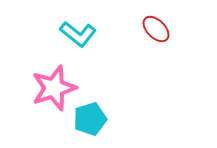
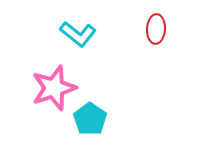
red ellipse: rotated 48 degrees clockwise
cyan pentagon: rotated 20 degrees counterclockwise
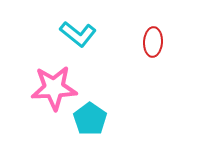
red ellipse: moved 3 px left, 13 px down
pink star: rotated 15 degrees clockwise
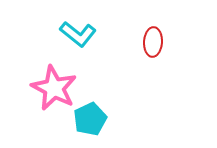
pink star: rotated 30 degrees clockwise
cyan pentagon: rotated 12 degrees clockwise
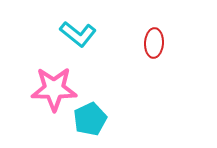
red ellipse: moved 1 px right, 1 px down
pink star: moved 1 px down; rotated 27 degrees counterclockwise
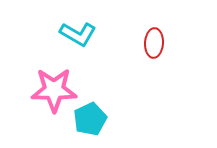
cyan L-shape: rotated 9 degrees counterclockwise
pink star: moved 1 px down
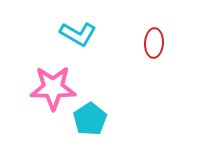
pink star: moved 1 px left, 2 px up
cyan pentagon: rotated 8 degrees counterclockwise
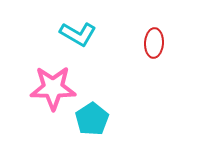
cyan pentagon: moved 2 px right
